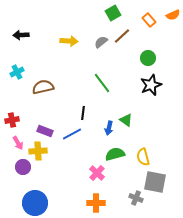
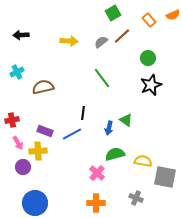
green line: moved 5 px up
yellow semicircle: moved 4 px down; rotated 114 degrees clockwise
gray square: moved 10 px right, 5 px up
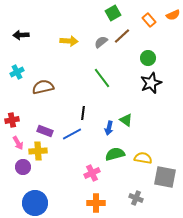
black star: moved 2 px up
yellow semicircle: moved 3 px up
pink cross: moved 5 px left; rotated 21 degrees clockwise
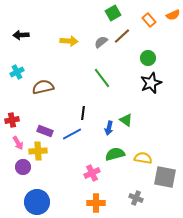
blue circle: moved 2 px right, 1 px up
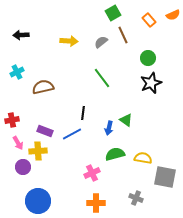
brown line: moved 1 px right, 1 px up; rotated 72 degrees counterclockwise
blue circle: moved 1 px right, 1 px up
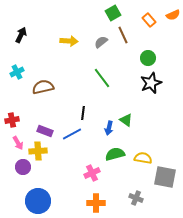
black arrow: rotated 119 degrees clockwise
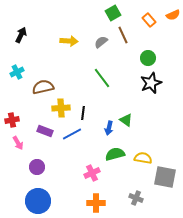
yellow cross: moved 23 px right, 43 px up
purple circle: moved 14 px right
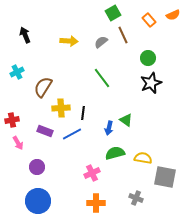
black arrow: moved 4 px right; rotated 49 degrees counterclockwise
brown semicircle: rotated 45 degrees counterclockwise
green semicircle: moved 1 px up
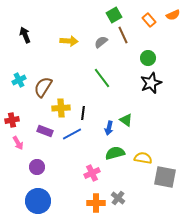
green square: moved 1 px right, 2 px down
cyan cross: moved 2 px right, 8 px down
gray cross: moved 18 px left; rotated 16 degrees clockwise
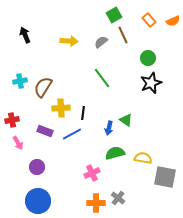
orange semicircle: moved 6 px down
cyan cross: moved 1 px right, 1 px down; rotated 16 degrees clockwise
